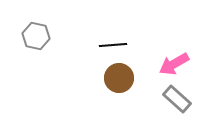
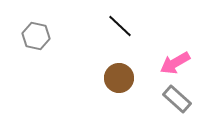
black line: moved 7 px right, 19 px up; rotated 48 degrees clockwise
pink arrow: moved 1 px right, 1 px up
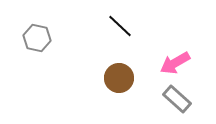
gray hexagon: moved 1 px right, 2 px down
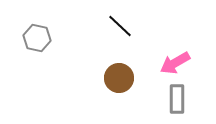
gray rectangle: rotated 48 degrees clockwise
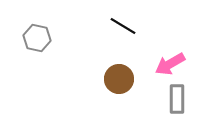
black line: moved 3 px right; rotated 12 degrees counterclockwise
pink arrow: moved 5 px left, 1 px down
brown circle: moved 1 px down
